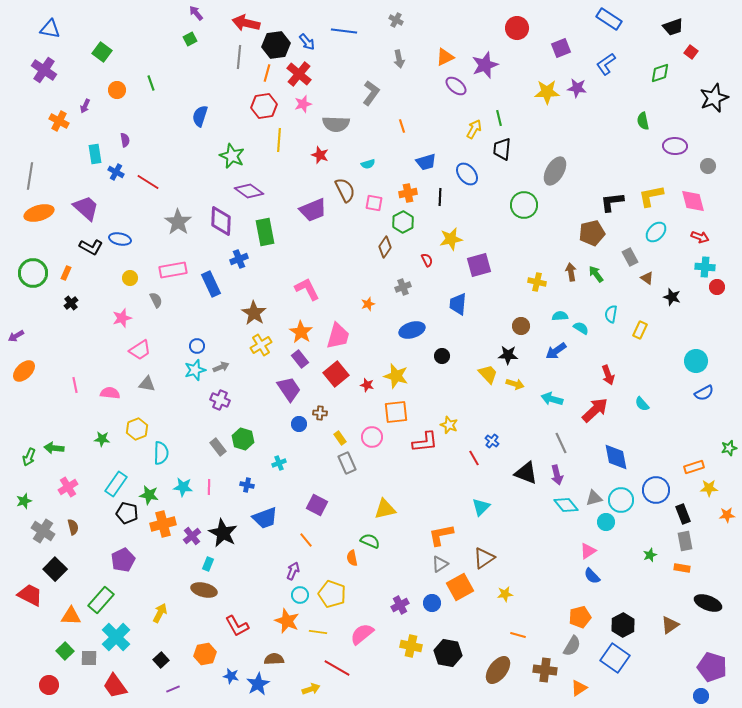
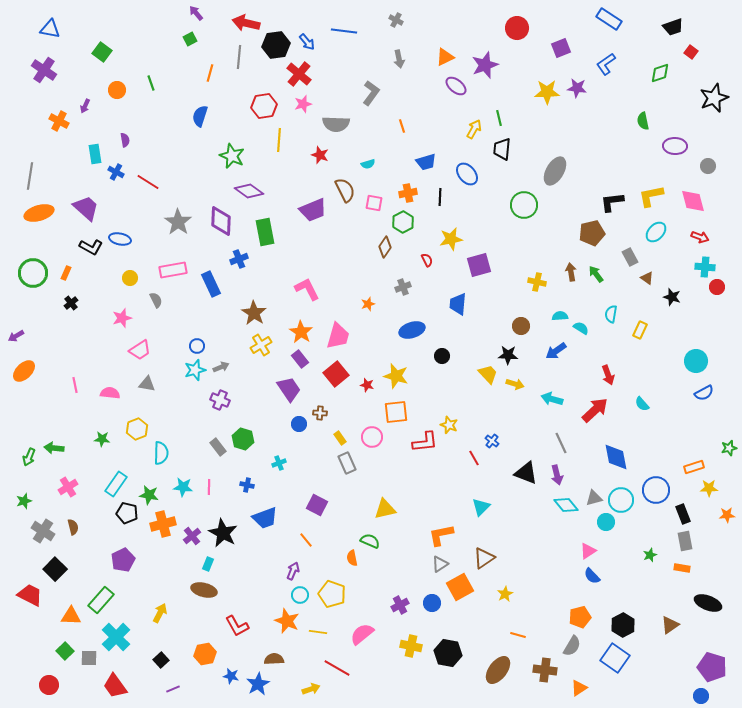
orange line at (267, 73): moved 57 px left
yellow star at (505, 594): rotated 21 degrees counterclockwise
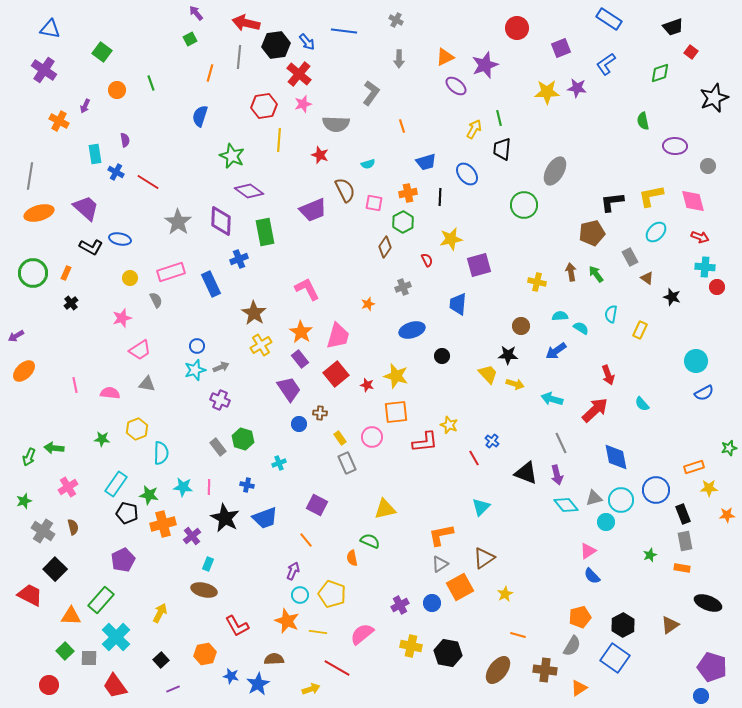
gray arrow at (399, 59): rotated 12 degrees clockwise
pink rectangle at (173, 270): moved 2 px left, 2 px down; rotated 8 degrees counterclockwise
black star at (223, 533): moved 2 px right, 15 px up
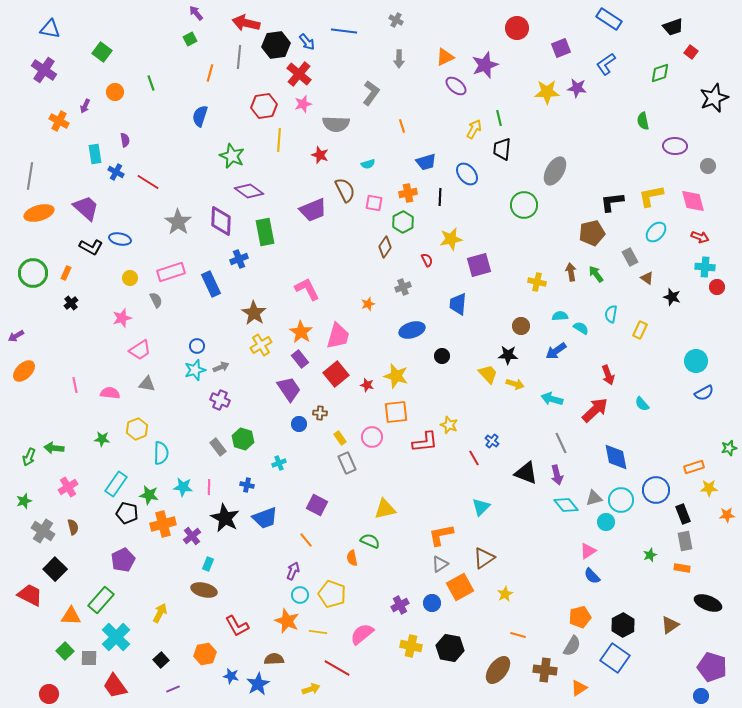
orange circle at (117, 90): moved 2 px left, 2 px down
black hexagon at (448, 653): moved 2 px right, 5 px up
red circle at (49, 685): moved 9 px down
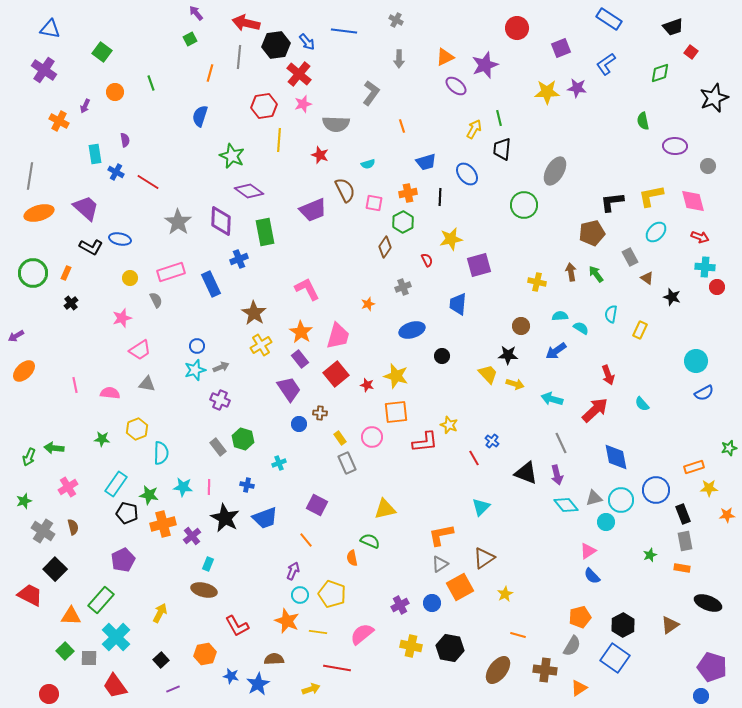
red line at (337, 668): rotated 20 degrees counterclockwise
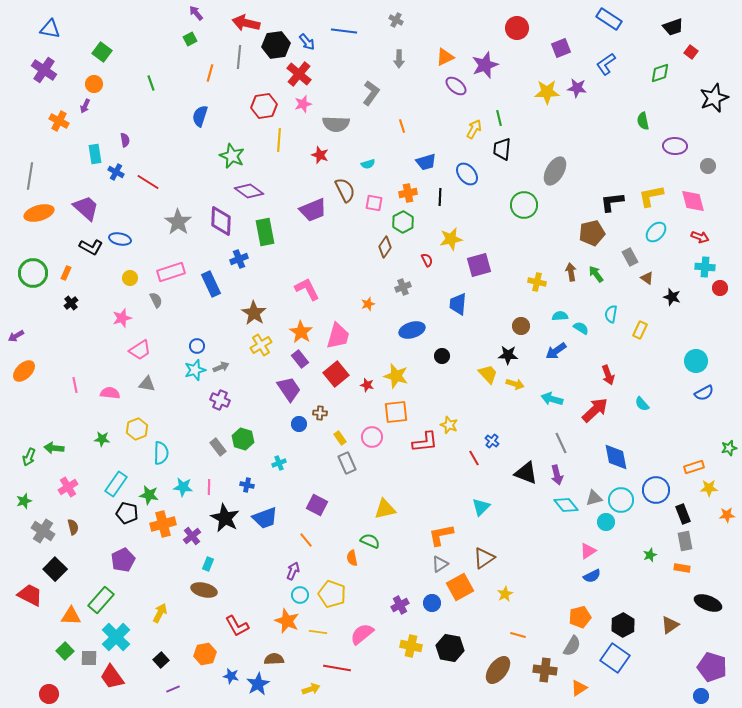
orange circle at (115, 92): moved 21 px left, 8 px up
red circle at (717, 287): moved 3 px right, 1 px down
blue semicircle at (592, 576): rotated 72 degrees counterclockwise
red trapezoid at (115, 686): moved 3 px left, 9 px up
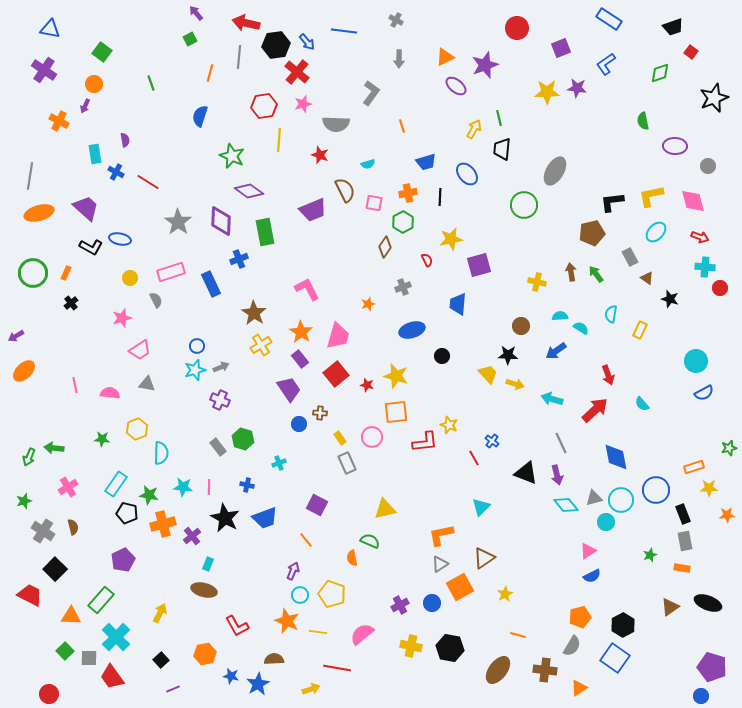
red cross at (299, 74): moved 2 px left, 2 px up
black star at (672, 297): moved 2 px left, 2 px down
brown triangle at (670, 625): moved 18 px up
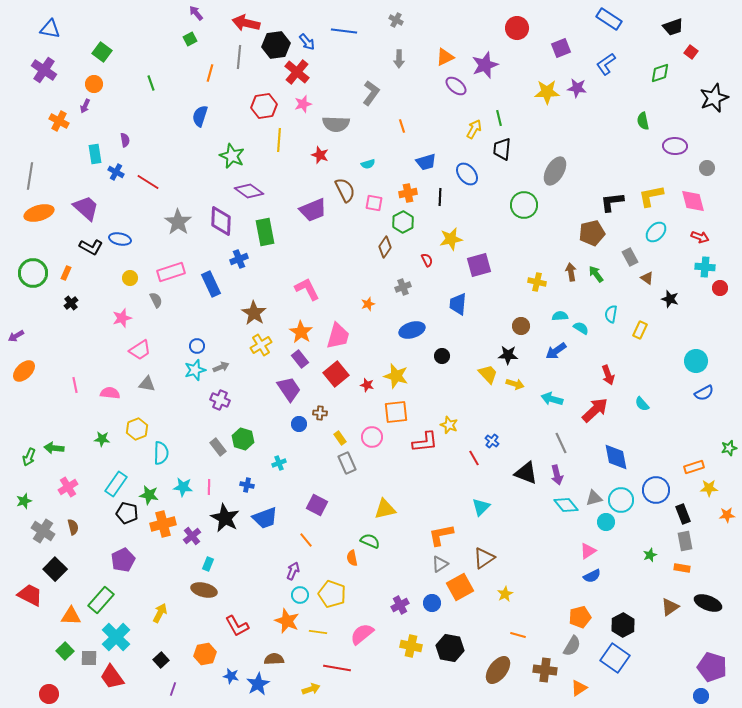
gray circle at (708, 166): moved 1 px left, 2 px down
purple line at (173, 689): rotated 48 degrees counterclockwise
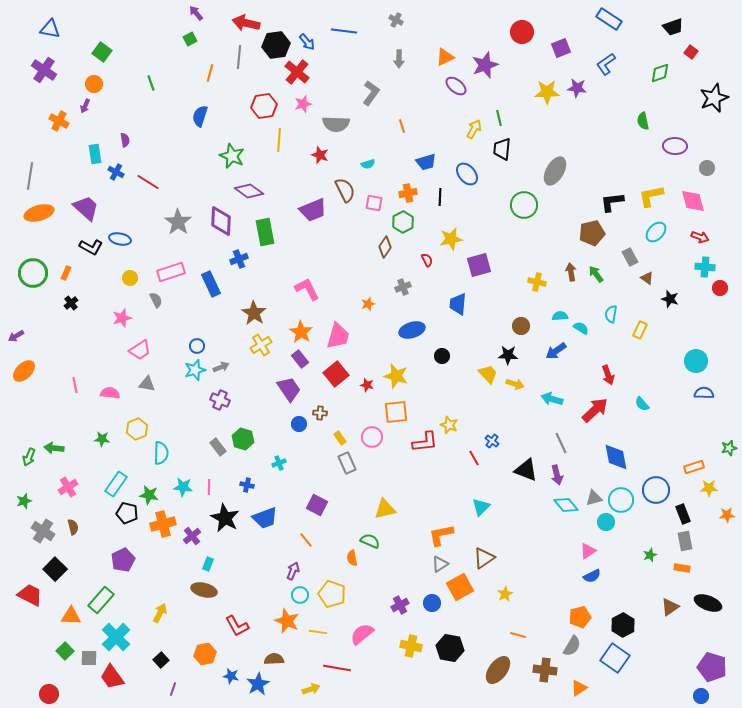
red circle at (517, 28): moved 5 px right, 4 px down
blue semicircle at (704, 393): rotated 150 degrees counterclockwise
black triangle at (526, 473): moved 3 px up
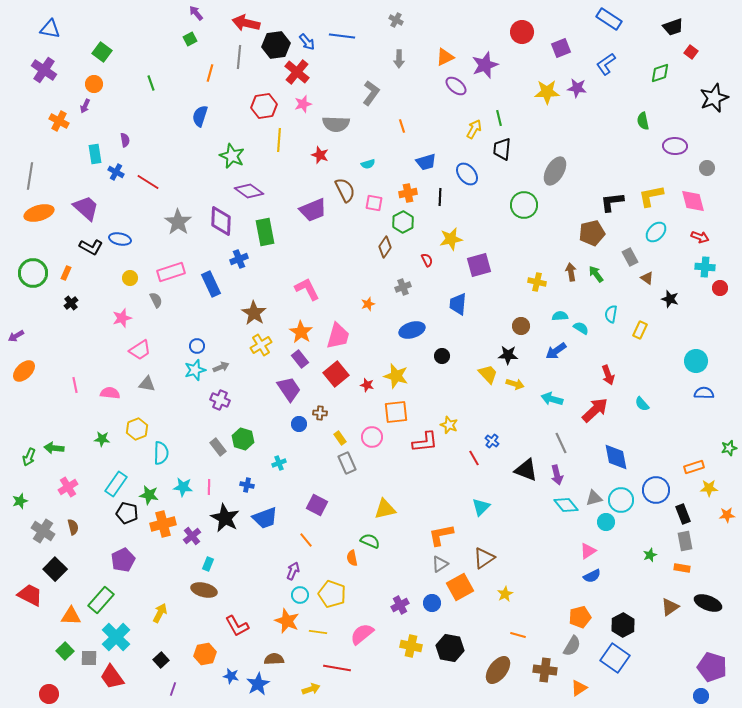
blue line at (344, 31): moved 2 px left, 5 px down
green star at (24, 501): moved 4 px left
